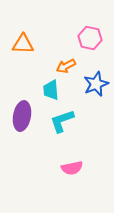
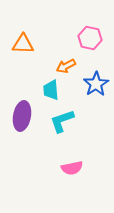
blue star: rotated 10 degrees counterclockwise
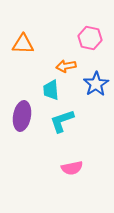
orange arrow: rotated 18 degrees clockwise
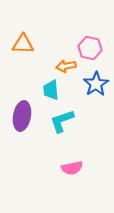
pink hexagon: moved 10 px down
